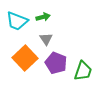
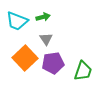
purple pentagon: moved 3 px left; rotated 30 degrees counterclockwise
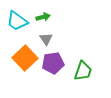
cyan trapezoid: rotated 15 degrees clockwise
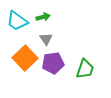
green trapezoid: moved 2 px right, 2 px up
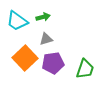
gray triangle: rotated 48 degrees clockwise
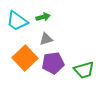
green trapezoid: moved 1 px left, 1 px down; rotated 55 degrees clockwise
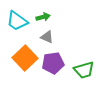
gray triangle: moved 1 px right, 2 px up; rotated 40 degrees clockwise
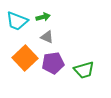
cyan trapezoid: rotated 15 degrees counterclockwise
